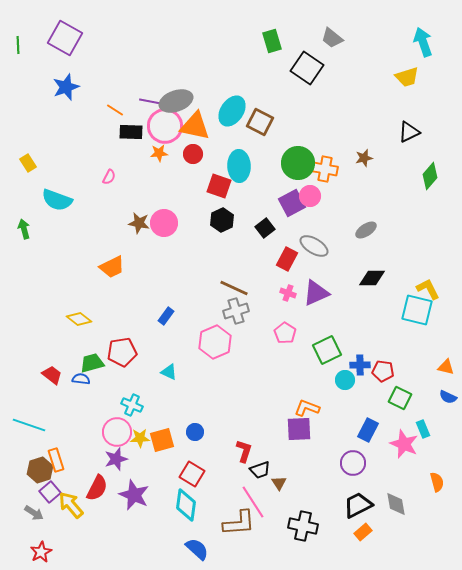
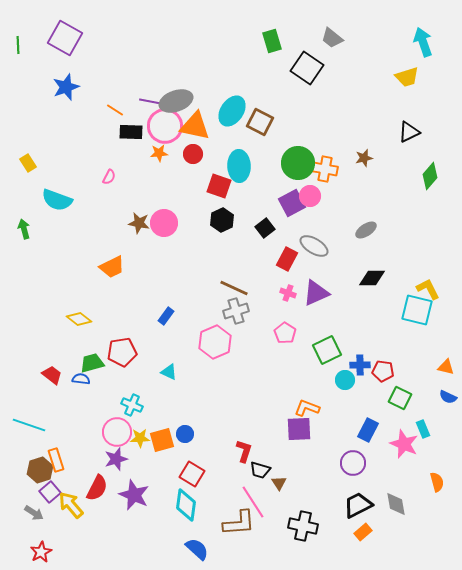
blue circle at (195, 432): moved 10 px left, 2 px down
black trapezoid at (260, 470): rotated 35 degrees clockwise
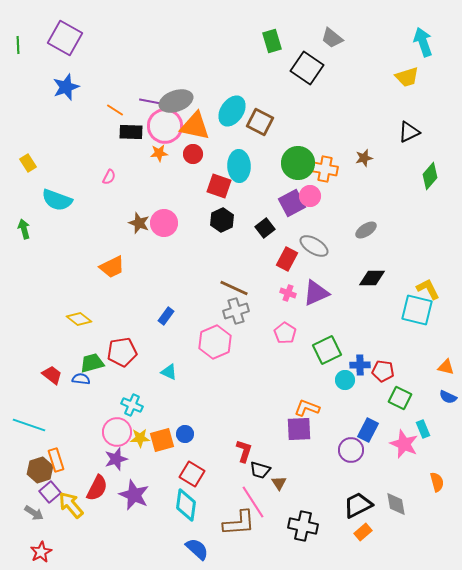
brown star at (139, 223): rotated 10 degrees clockwise
purple circle at (353, 463): moved 2 px left, 13 px up
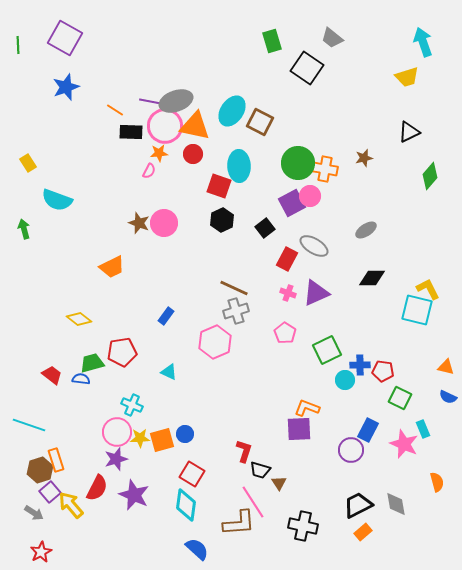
pink semicircle at (109, 177): moved 40 px right, 6 px up
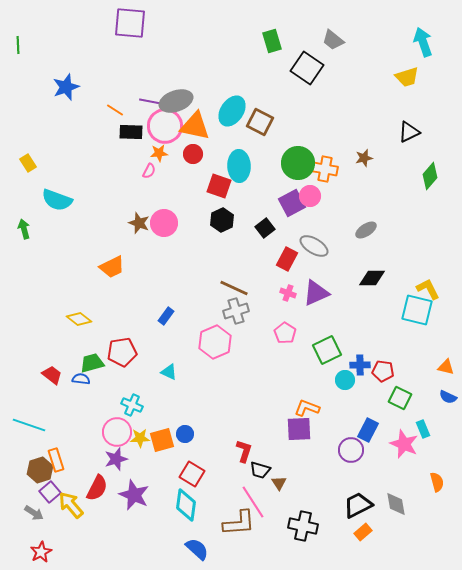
purple square at (65, 38): moved 65 px right, 15 px up; rotated 24 degrees counterclockwise
gray trapezoid at (332, 38): moved 1 px right, 2 px down
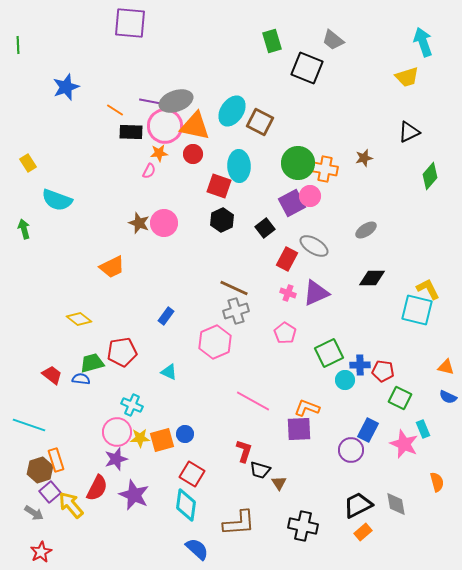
black square at (307, 68): rotated 12 degrees counterclockwise
green square at (327, 350): moved 2 px right, 3 px down
pink line at (253, 502): moved 101 px up; rotated 28 degrees counterclockwise
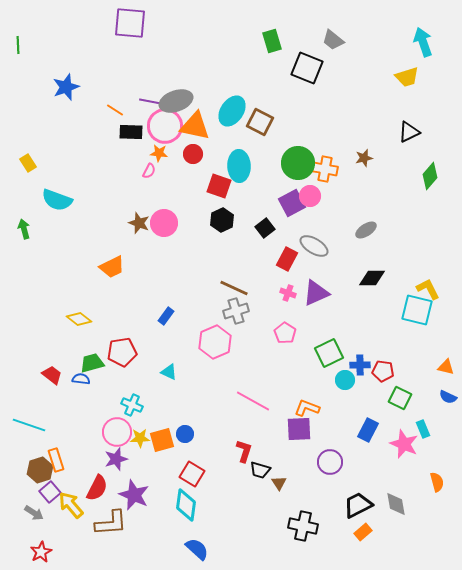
orange star at (159, 153): rotated 12 degrees clockwise
purple circle at (351, 450): moved 21 px left, 12 px down
brown L-shape at (239, 523): moved 128 px left
